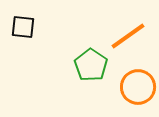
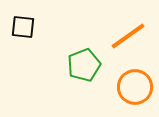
green pentagon: moved 7 px left; rotated 16 degrees clockwise
orange circle: moved 3 px left
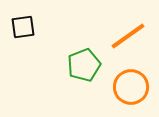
black square: rotated 15 degrees counterclockwise
orange circle: moved 4 px left
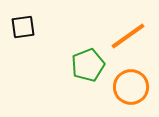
green pentagon: moved 4 px right
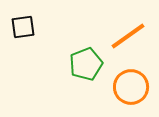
green pentagon: moved 2 px left, 1 px up
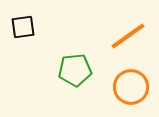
green pentagon: moved 11 px left, 6 px down; rotated 16 degrees clockwise
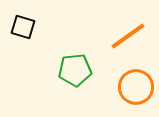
black square: rotated 25 degrees clockwise
orange circle: moved 5 px right
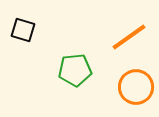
black square: moved 3 px down
orange line: moved 1 px right, 1 px down
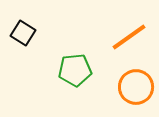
black square: moved 3 px down; rotated 15 degrees clockwise
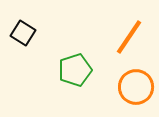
orange line: rotated 21 degrees counterclockwise
green pentagon: rotated 12 degrees counterclockwise
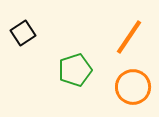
black square: rotated 25 degrees clockwise
orange circle: moved 3 px left
